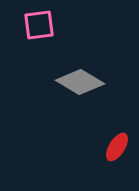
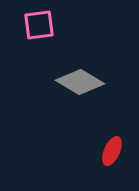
red ellipse: moved 5 px left, 4 px down; rotated 8 degrees counterclockwise
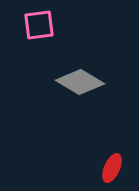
red ellipse: moved 17 px down
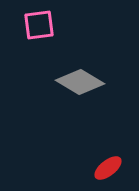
red ellipse: moved 4 px left; rotated 28 degrees clockwise
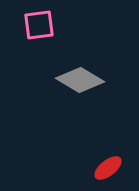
gray diamond: moved 2 px up
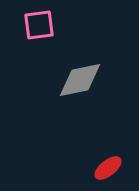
gray diamond: rotated 42 degrees counterclockwise
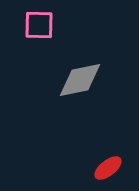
pink square: rotated 8 degrees clockwise
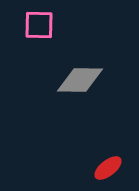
gray diamond: rotated 12 degrees clockwise
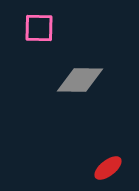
pink square: moved 3 px down
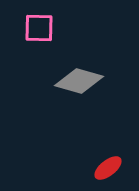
gray diamond: moved 1 px left, 1 px down; rotated 15 degrees clockwise
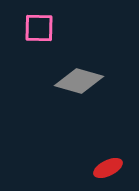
red ellipse: rotated 12 degrees clockwise
